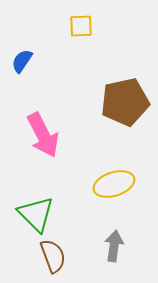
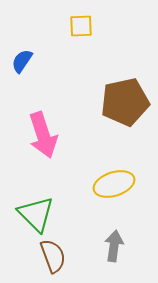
pink arrow: rotated 9 degrees clockwise
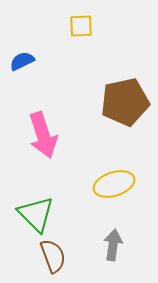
blue semicircle: rotated 30 degrees clockwise
gray arrow: moved 1 px left, 1 px up
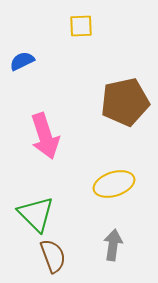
pink arrow: moved 2 px right, 1 px down
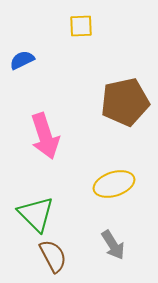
blue semicircle: moved 1 px up
gray arrow: rotated 140 degrees clockwise
brown semicircle: rotated 8 degrees counterclockwise
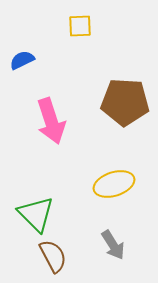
yellow square: moved 1 px left
brown pentagon: rotated 15 degrees clockwise
pink arrow: moved 6 px right, 15 px up
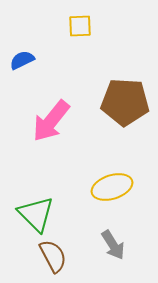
pink arrow: rotated 57 degrees clockwise
yellow ellipse: moved 2 px left, 3 px down
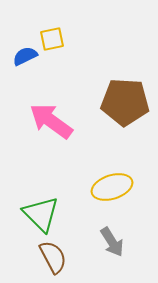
yellow square: moved 28 px left, 13 px down; rotated 10 degrees counterclockwise
blue semicircle: moved 3 px right, 4 px up
pink arrow: rotated 87 degrees clockwise
green triangle: moved 5 px right
gray arrow: moved 1 px left, 3 px up
brown semicircle: moved 1 px down
